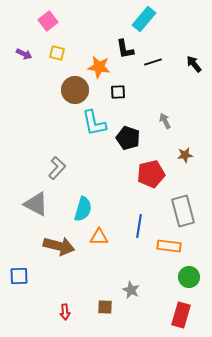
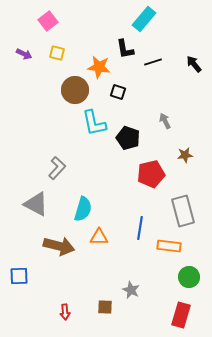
black square: rotated 21 degrees clockwise
blue line: moved 1 px right, 2 px down
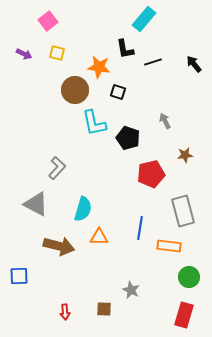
brown square: moved 1 px left, 2 px down
red rectangle: moved 3 px right
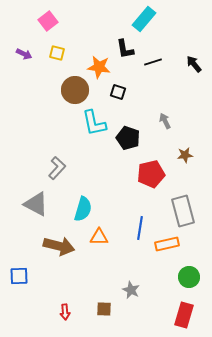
orange rectangle: moved 2 px left, 2 px up; rotated 20 degrees counterclockwise
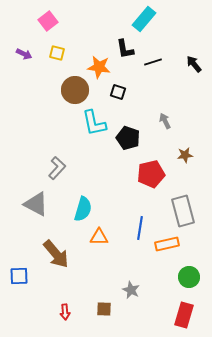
brown arrow: moved 3 px left, 8 px down; rotated 36 degrees clockwise
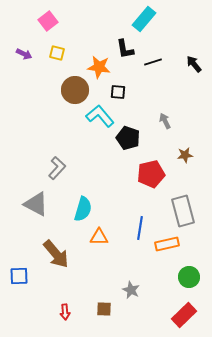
black square: rotated 14 degrees counterclockwise
cyan L-shape: moved 6 px right, 7 px up; rotated 152 degrees clockwise
red rectangle: rotated 30 degrees clockwise
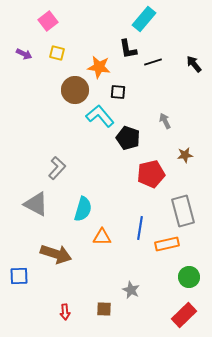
black L-shape: moved 3 px right
orange triangle: moved 3 px right
brown arrow: rotated 32 degrees counterclockwise
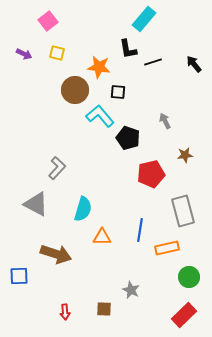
blue line: moved 2 px down
orange rectangle: moved 4 px down
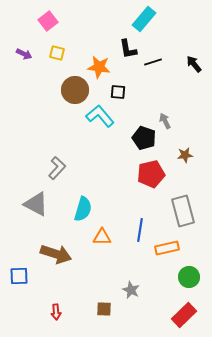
black pentagon: moved 16 px right
red arrow: moved 9 px left
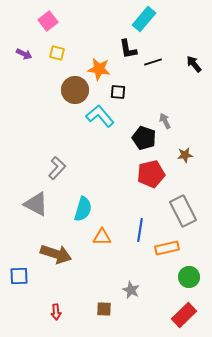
orange star: moved 2 px down
gray rectangle: rotated 12 degrees counterclockwise
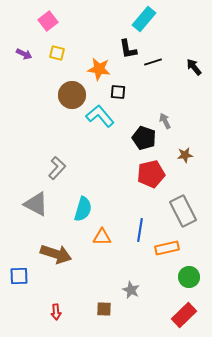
black arrow: moved 3 px down
brown circle: moved 3 px left, 5 px down
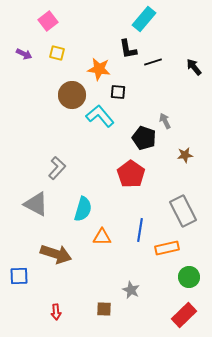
red pentagon: moved 20 px left; rotated 24 degrees counterclockwise
